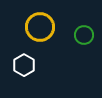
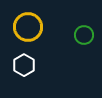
yellow circle: moved 12 px left
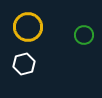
white hexagon: moved 1 px up; rotated 15 degrees clockwise
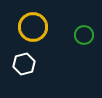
yellow circle: moved 5 px right
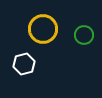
yellow circle: moved 10 px right, 2 px down
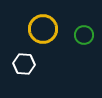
white hexagon: rotated 20 degrees clockwise
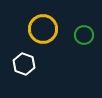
white hexagon: rotated 15 degrees clockwise
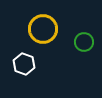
green circle: moved 7 px down
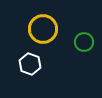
white hexagon: moved 6 px right
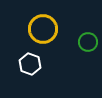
green circle: moved 4 px right
